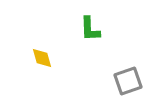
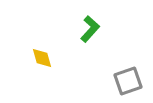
green L-shape: rotated 136 degrees counterclockwise
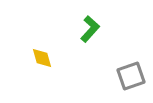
gray square: moved 3 px right, 5 px up
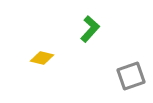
yellow diamond: rotated 60 degrees counterclockwise
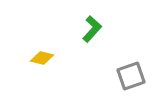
green L-shape: moved 2 px right
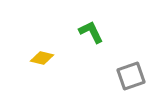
green L-shape: moved 1 px left, 3 px down; rotated 68 degrees counterclockwise
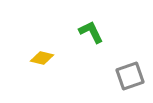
gray square: moved 1 px left
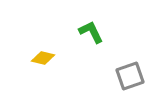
yellow diamond: moved 1 px right
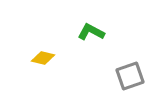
green L-shape: rotated 36 degrees counterclockwise
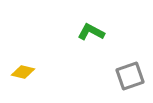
yellow diamond: moved 20 px left, 14 px down
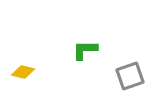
green L-shape: moved 6 px left, 18 px down; rotated 28 degrees counterclockwise
